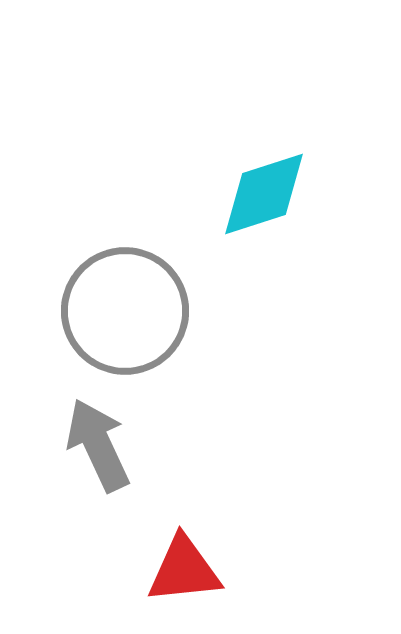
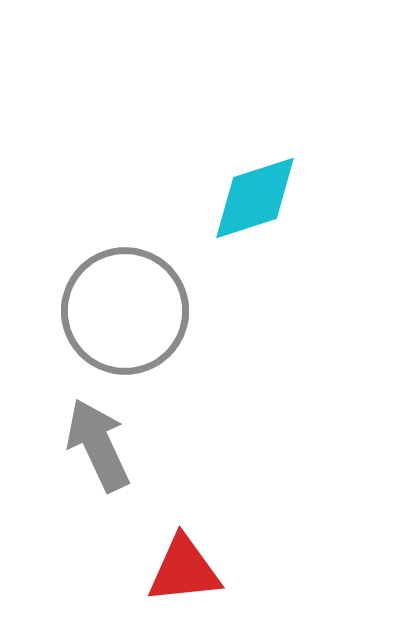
cyan diamond: moved 9 px left, 4 px down
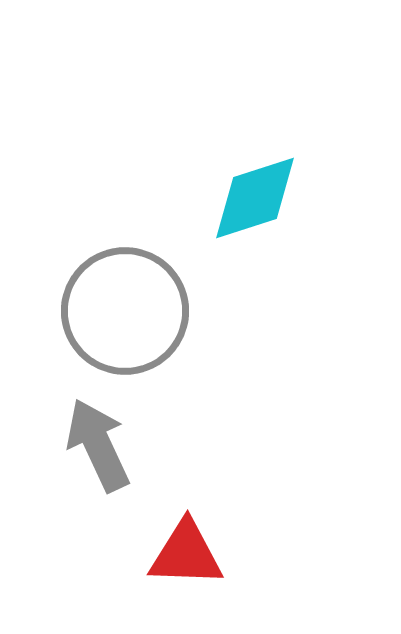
red triangle: moved 2 px right, 16 px up; rotated 8 degrees clockwise
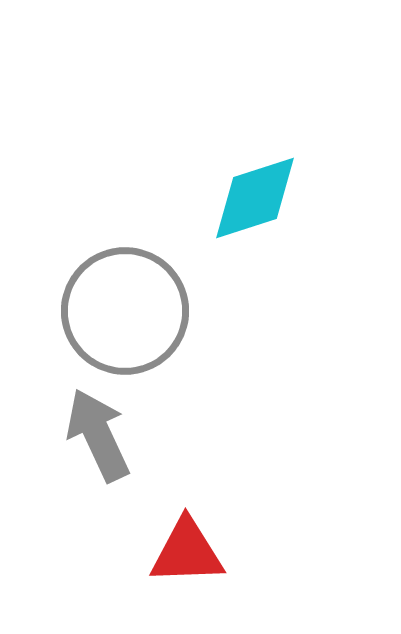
gray arrow: moved 10 px up
red triangle: moved 1 px right, 2 px up; rotated 4 degrees counterclockwise
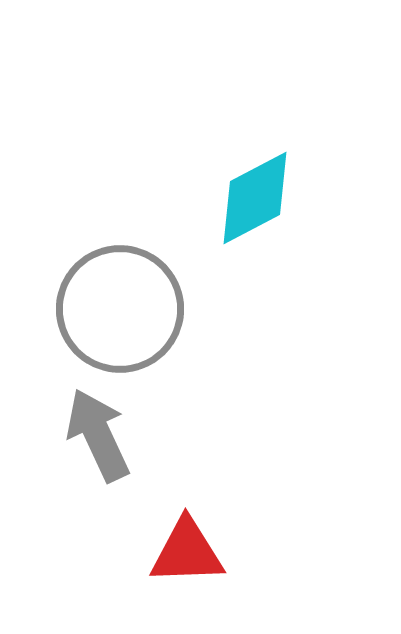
cyan diamond: rotated 10 degrees counterclockwise
gray circle: moved 5 px left, 2 px up
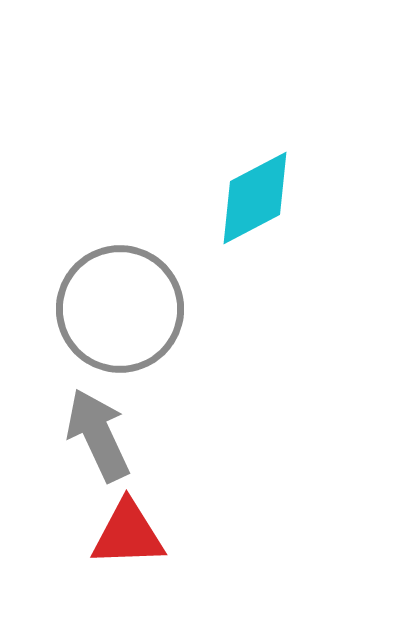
red triangle: moved 59 px left, 18 px up
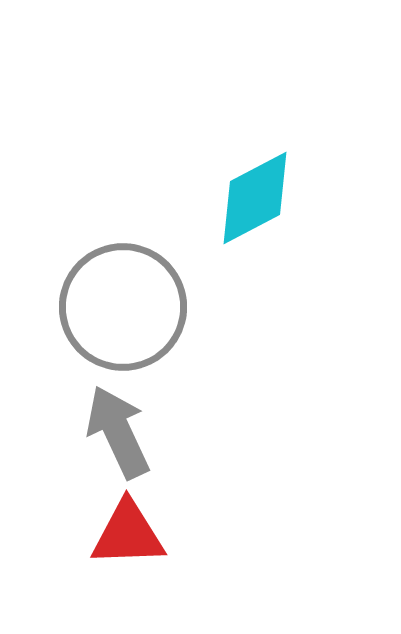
gray circle: moved 3 px right, 2 px up
gray arrow: moved 20 px right, 3 px up
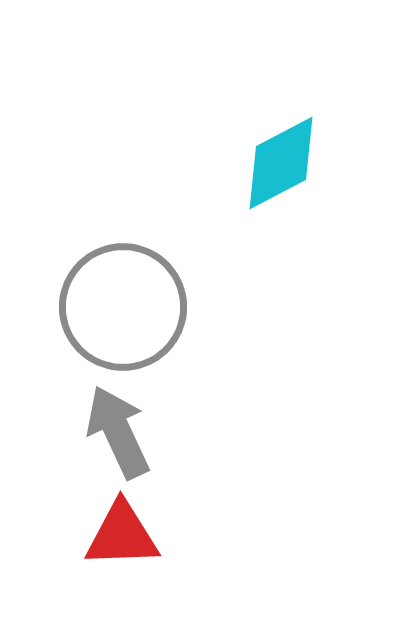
cyan diamond: moved 26 px right, 35 px up
red triangle: moved 6 px left, 1 px down
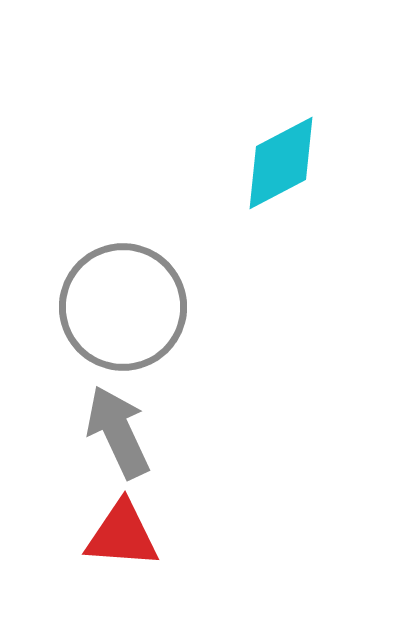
red triangle: rotated 6 degrees clockwise
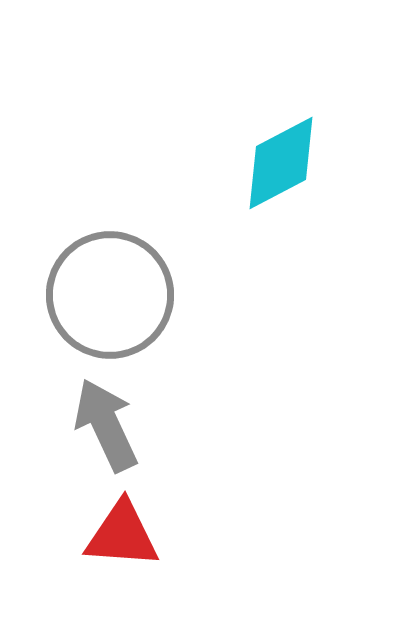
gray circle: moved 13 px left, 12 px up
gray arrow: moved 12 px left, 7 px up
